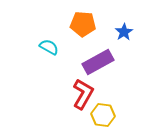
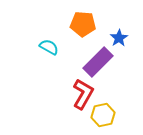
blue star: moved 5 px left, 6 px down
purple rectangle: rotated 16 degrees counterclockwise
yellow hexagon: rotated 20 degrees counterclockwise
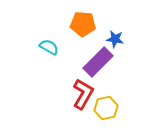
blue star: moved 4 px left, 1 px down; rotated 30 degrees counterclockwise
yellow hexagon: moved 3 px right, 7 px up
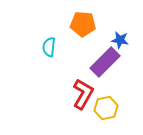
blue star: moved 5 px right, 1 px down
cyan semicircle: rotated 114 degrees counterclockwise
purple rectangle: moved 7 px right
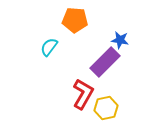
orange pentagon: moved 8 px left, 4 px up
cyan semicircle: rotated 30 degrees clockwise
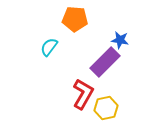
orange pentagon: moved 1 px up
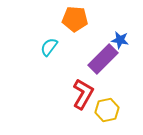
purple rectangle: moved 2 px left, 3 px up
yellow hexagon: moved 1 px right, 2 px down
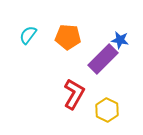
orange pentagon: moved 7 px left, 18 px down
cyan semicircle: moved 21 px left, 12 px up
red L-shape: moved 9 px left
yellow hexagon: rotated 20 degrees counterclockwise
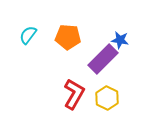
yellow hexagon: moved 12 px up
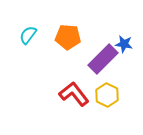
blue star: moved 4 px right, 4 px down
red L-shape: rotated 68 degrees counterclockwise
yellow hexagon: moved 3 px up
